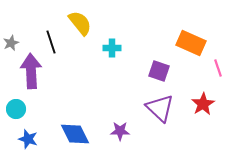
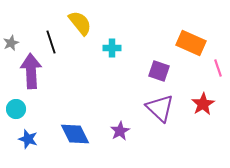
purple star: rotated 30 degrees counterclockwise
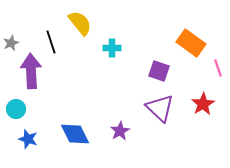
orange rectangle: rotated 12 degrees clockwise
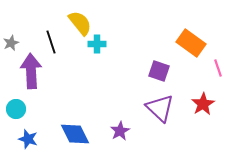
cyan cross: moved 15 px left, 4 px up
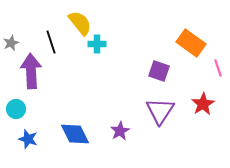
purple triangle: moved 3 px down; rotated 20 degrees clockwise
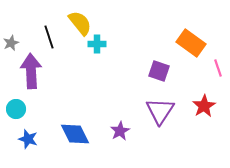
black line: moved 2 px left, 5 px up
red star: moved 1 px right, 2 px down
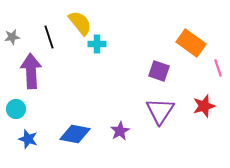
gray star: moved 1 px right, 6 px up; rotated 14 degrees clockwise
red star: rotated 15 degrees clockwise
blue diamond: rotated 52 degrees counterclockwise
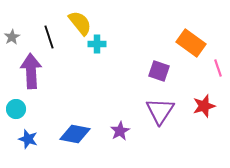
gray star: rotated 21 degrees counterclockwise
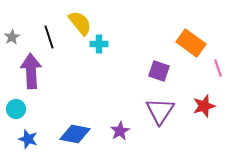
cyan cross: moved 2 px right
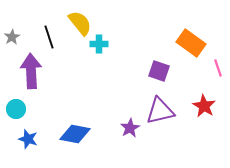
red star: rotated 25 degrees counterclockwise
purple triangle: rotated 44 degrees clockwise
purple star: moved 10 px right, 3 px up
